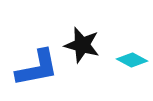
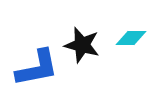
cyan diamond: moved 1 px left, 22 px up; rotated 28 degrees counterclockwise
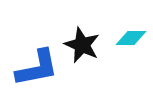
black star: rotated 9 degrees clockwise
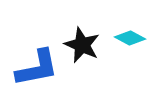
cyan diamond: moved 1 px left; rotated 28 degrees clockwise
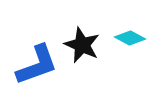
blue L-shape: moved 3 px up; rotated 9 degrees counterclockwise
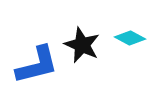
blue L-shape: rotated 6 degrees clockwise
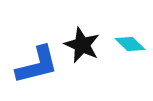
cyan diamond: moved 6 px down; rotated 16 degrees clockwise
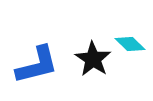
black star: moved 11 px right, 14 px down; rotated 9 degrees clockwise
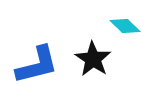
cyan diamond: moved 5 px left, 18 px up
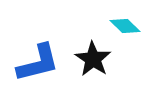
blue L-shape: moved 1 px right, 2 px up
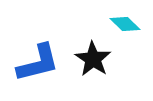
cyan diamond: moved 2 px up
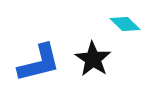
blue L-shape: moved 1 px right
